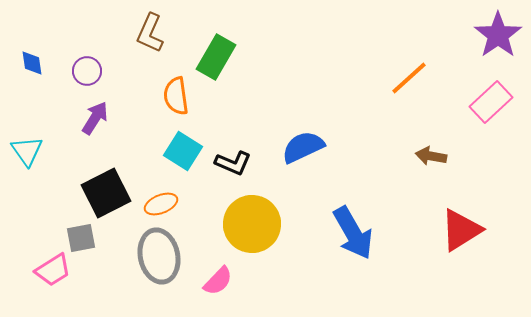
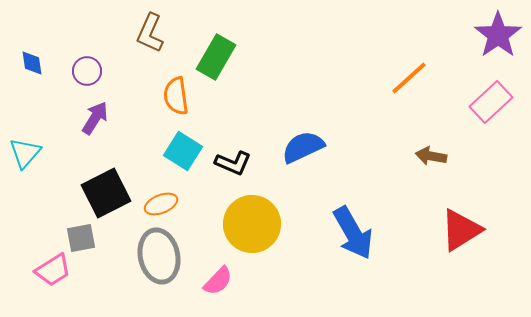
cyan triangle: moved 2 px left, 2 px down; rotated 16 degrees clockwise
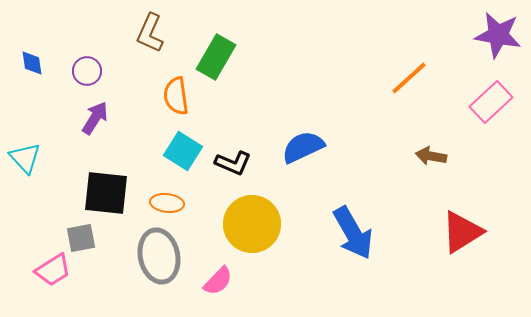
purple star: rotated 27 degrees counterclockwise
cyan triangle: moved 5 px down; rotated 24 degrees counterclockwise
black square: rotated 33 degrees clockwise
orange ellipse: moved 6 px right, 1 px up; rotated 28 degrees clockwise
red triangle: moved 1 px right, 2 px down
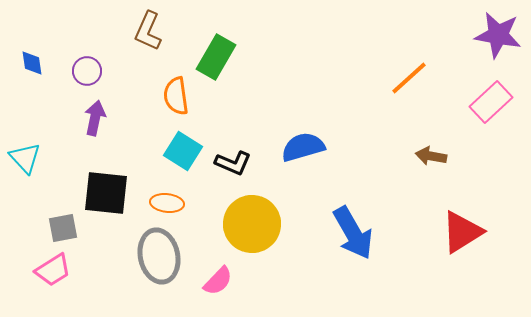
brown L-shape: moved 2 px left, 2 px up
purple arrow: rotated 20 degrees counterclockwise
blue semicircle: rotated 9 degrees clockwise
gray square: moved 18 px left, 10 px up
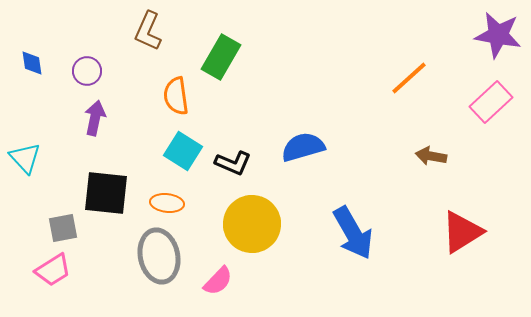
green rectangle: moved 5 px right
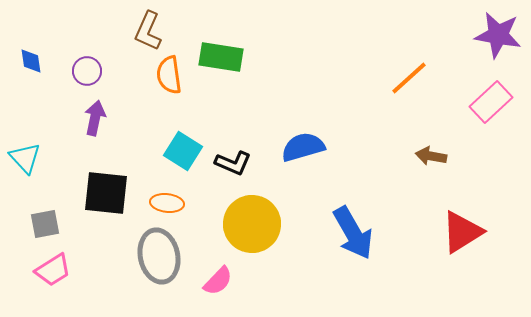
green rectangle: rotated 69 degrees clockwise
blue diamond: moved 1 px left, 2 px up
orange semicircle: moved 7 px left, 21 px up
gray square: moved 18 px left, 4 px up
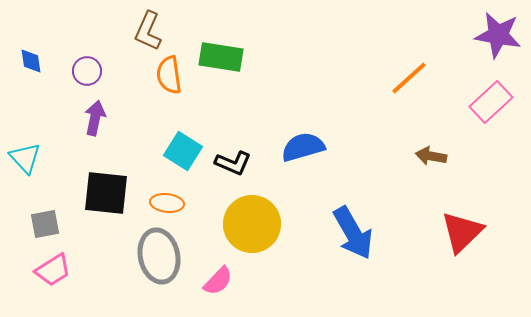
red triangle: rotated 12 degrees counterclockwise
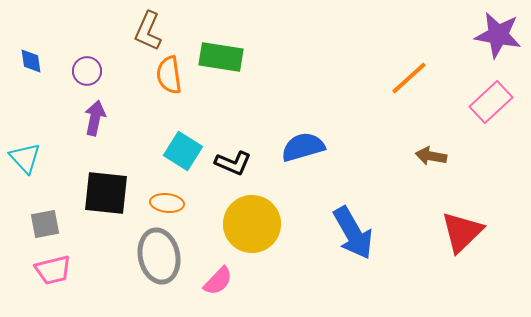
pink trapezoid: rotated 18 degrees clockwise
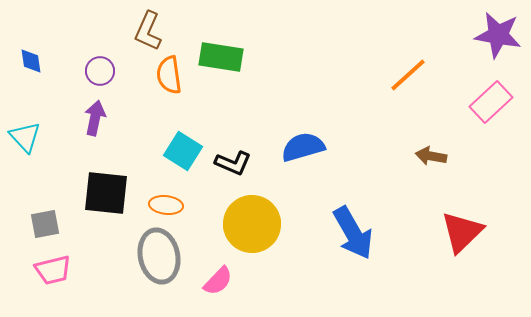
purple circle: moved 13 px right
orange line: moved 1 px left, 3 px up
cyan triangle: moved 21 px up
orange ellipse: moved 1 px left, 2 px down
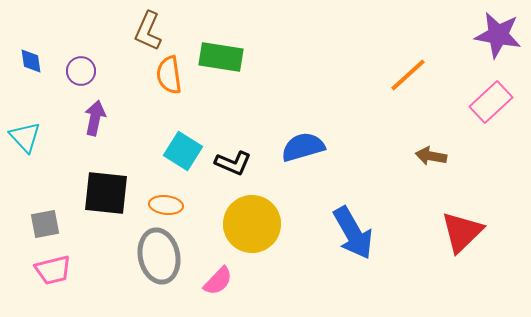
purple circle: moved 19 px left
